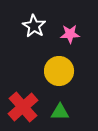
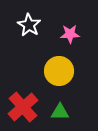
white star: moved 5 px left, 1 px up
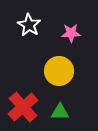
pink star: moved 1 px right, 1 px up
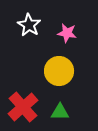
pink star: moved 4 px left; rotated 12 degrees clockwise
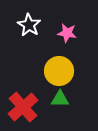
green triangle: moved 13 px up
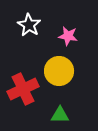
pink star: moved 1 px right, 3 px down
green triangle: moved 16 px down
red cross: moved 18 px up; rotated 16 degrees clockwise
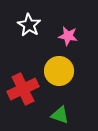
green triangle: rotated 18 degrees clockwise
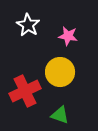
white star: moved 1 px left
yellow circle: moved 1 px right, 1 px down
red cross: moved 2 px right, 2 px down
